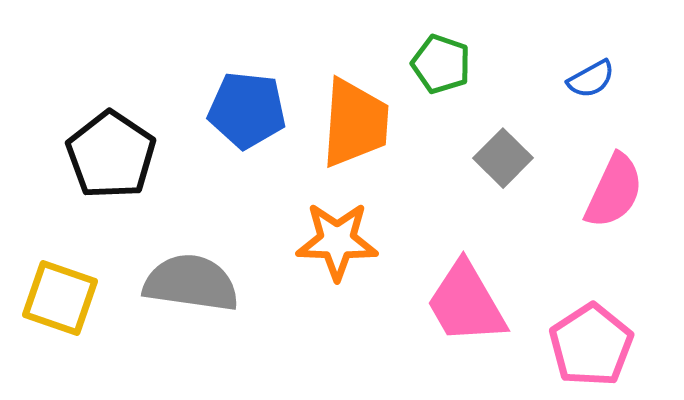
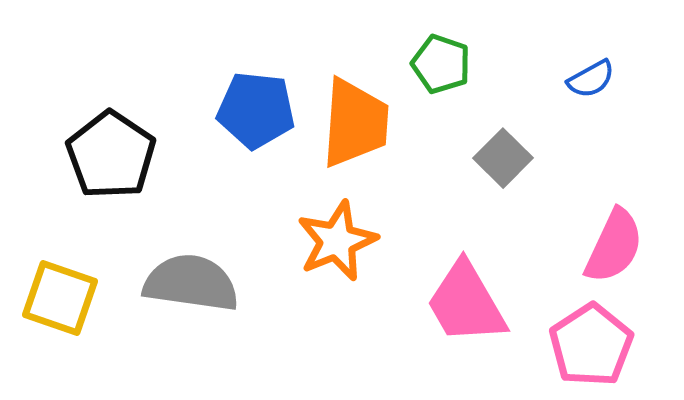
blue pentagon: moved 9 px right
pink semicircle: moved 55 px down
orange star: rotated 24 degrees counterclockwise
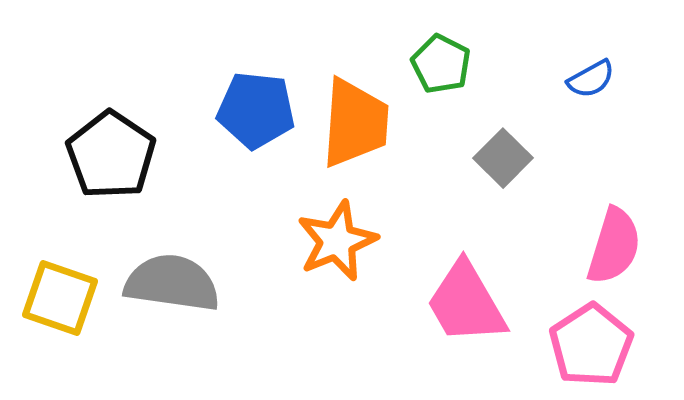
green pentagon: rotated 8 degrees clockwise
pink semicircle: rotated 8 degrees counterclockwise
gray semicircle: moved 19 px left
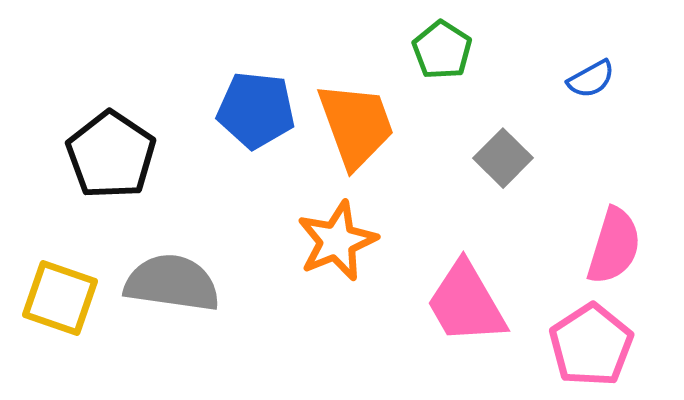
green pentagon: moved 1 px right, 14 px up; rotated 6 degrees clockwise
orange trapezoid: moved 1 px right, 2 px down; rotated 24 degrees counterclockwise
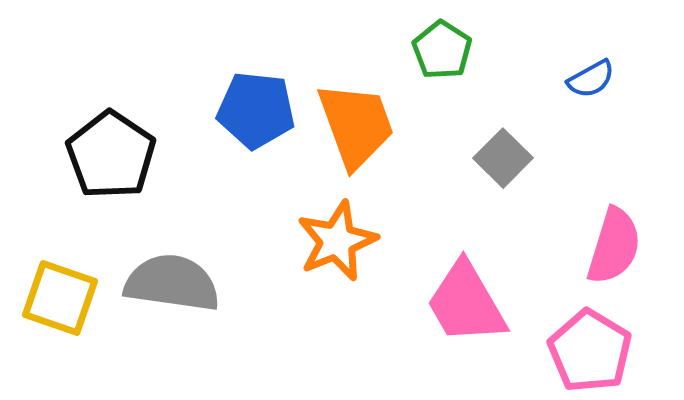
pink pentagon: moved 1 px left, 6 px down; rotated 8 degrees counterclockwise
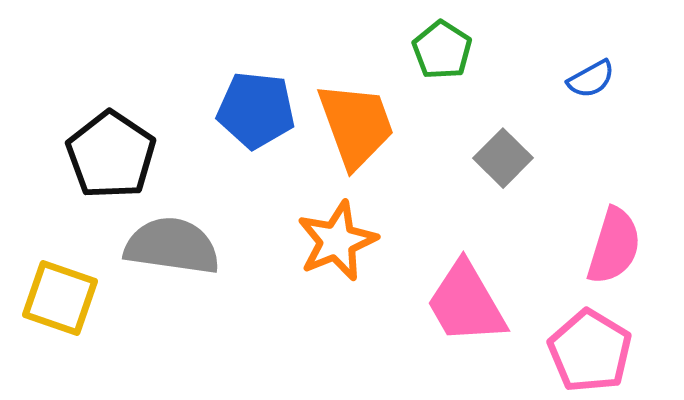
gray semicircle: moved 37 px up
